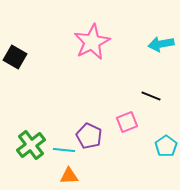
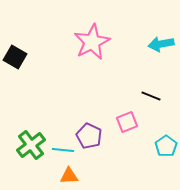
cyan line: moved 1 px left
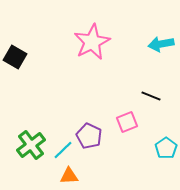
cyan pentagon: moved 2 px down
cyan line: rotated 50 degrees counterclockwise
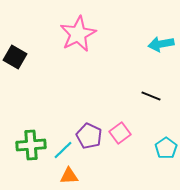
pink star: moved 14 px left, 8 px up
pink square: moved 7 px left, 11 px down; rotated 15 degrees counterclockwise
green cross: rotated 32 degrees clockwise
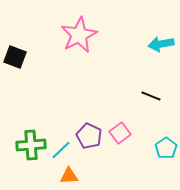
pink star: moved 1 px right, 1 px down
black square: rotated 10 degrees counterclockwise
cyan line: moved 2 px left
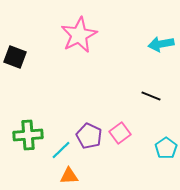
green cross: moved 3 px left, 10 px up
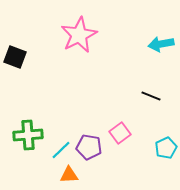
purple pentagon: moved 11 px down; rotated 15 degrees counterclockwise
cyan pentagon: rotated 10 degrees clockwise
orange triangle: moved 1 px up
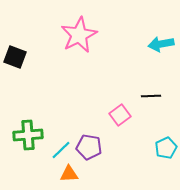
black line: rotated 24 degrees counterclockwise
pink square: moved 18 px up
orange triangle: moved 1 px up
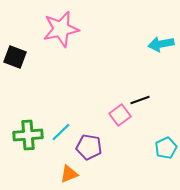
pink star: moved 18 px left, 6 px up; rotated 15 degrees clockwise
black line: moved 11 px left, 4 px down; rotated 18 degrees counterclockwise
cyan line: moved 18 px up
orange triangle: rotated 18 degrees counterclockwise
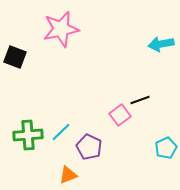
purple pentagon: rotated 15 degrees clockwise
orange triangle: moved 1 px left, 1 px down
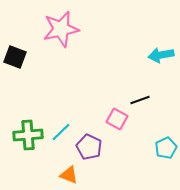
cyan arrow: moved 11 px down
pink square: moved 3 px left, 4 px down; rotated 25 degrees counterclockwise
orange triangle: moved 1 px right; rotated 42 degrees clockwise
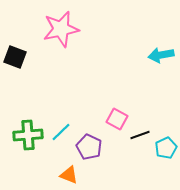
black line: moved 35 px down
